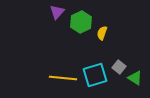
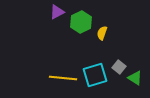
purple triangle: rotated 21 degrees clockwise
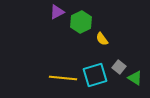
yellow semicircle: moved 6 px down; rotated 56 degrees counterclockwise
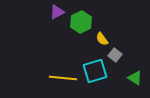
gray square: moved 4 px left, 12 px up
cyan square: moved 4 px up
